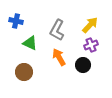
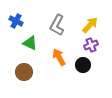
blue cross: rotated 16 degrees clockwise
gray L-shape: moved 5 px up
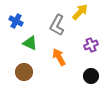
yellow arrow: moved 10 px left, 13 px up
black circle: moved 8 px right, 11 px down
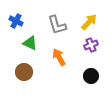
yellow arrow: moved 9 px right, 10 px down
gray L-shape: rotated 45 degrees counterclockwise
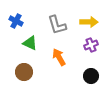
yellow arrow: rotated 48 degrees clockwise
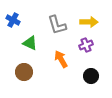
blue cross: moved 3 px left, 1 px up
purple cross: moved 5 px left
orange arrow: moved 2 px right, 2 px down
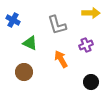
yellow arrow: moved 2 px right, 9 px up
black circle: moved 6 px down
